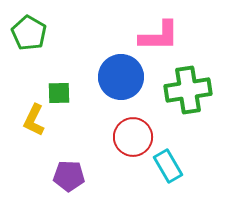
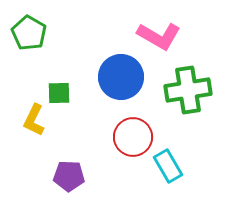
pink L-shape: rotated 30 degrees clockwise
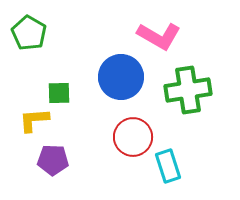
yellow L-shape: rotated 60 degrees clockwise
cyan rectangle: rotated 12 degrees clockwise
purple pentagon: moved 16 px left, 16 px up
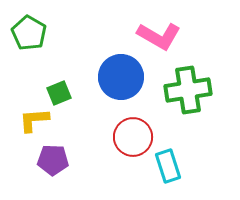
green square: rotated 20 degrees counterclockwise
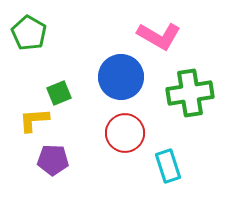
green cross: moved 2 px right, 3 px down
red circle: moved 8 px left, 4 px up
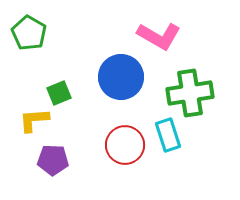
red circle: moved 12 px down
cyan rectangle: moved 31 px up
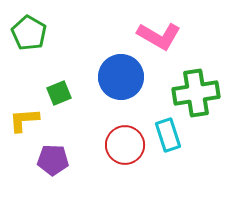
green cross: moved 6 px right
yellow L-shape: moved 10 px left
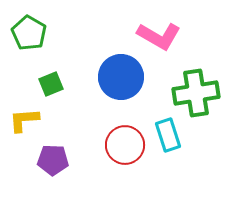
green square: moved 8 px left, 9 px up
